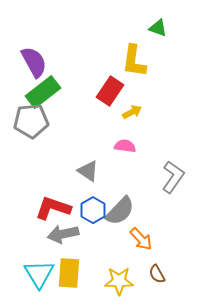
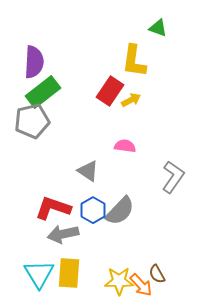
purple semicircle: rotated 32 degrees clockwise
yellow arrow: moved 1 px left, 12 px up
gray pentagon: moved 1 px right; rotated 8 degrees counterclockwise
orange arrow: moved 46 px down
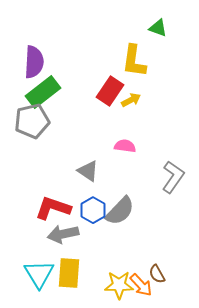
yellow star: moved 4 px down
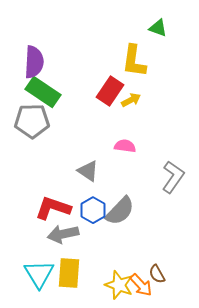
green rectangle: rotated 72 degrees clockwise
gray pentagon: rotated 12 degrees clockwise
yellow star: rotated 20 degrees clockwise
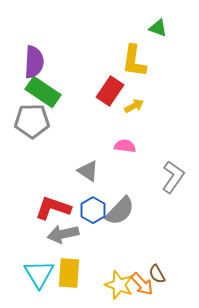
yellow arrow: moved 3 px right, 6 px down
orange arrow: moved 1 px right, 1 px up
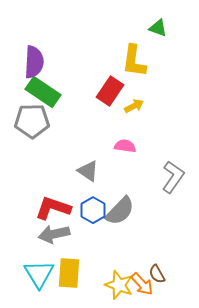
gray arrow: moved 9 px left
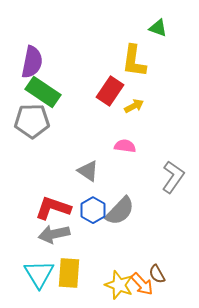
purple semicircle: moved 2 px left; rotated 8 degrees clockwise
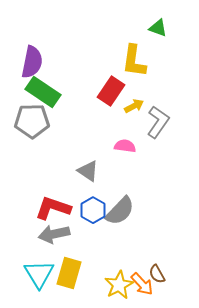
red rectangle: moved 1 px right
gray L-shape: moved 15 px left, 55 px up
yellow rectangle: rotated 12 degrees clockwise
yellow star: rotated 24 degrees clockwise
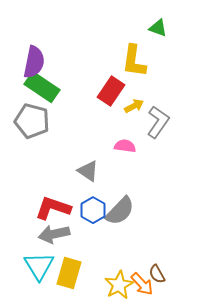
purple semicircle: moved 2 px right
green rectangle: moved 1 px left, 5 px up
gray pentagon: rotated 16 degrees clockwise
cyan triangle: moved 8 px up
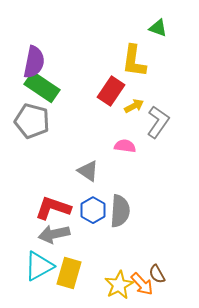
gray semicircle: rotated 40 degrees counterclockwise
cyan triangle: rotated 32 degrees clockwise
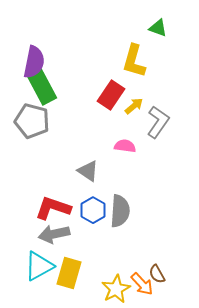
yellow L-shape: rotated 8 degrees clockwise
green rectangle: rotated 28 degrees clockwise
red rectangle: moved 4 px down
yellow arrow: rotated 12 degrees counterclockwise
yellow star: moved 3 px left, 4 px down
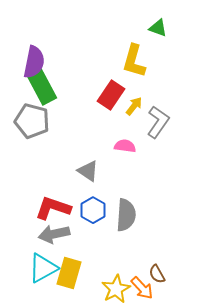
yellow arrow: rotated 12 degrees counterclockwise
gray semicircle: moved 6 px right, 4 px down
cyan triangle: moved 4 px right, 2 px down
orange arrow: moved 4 px down
